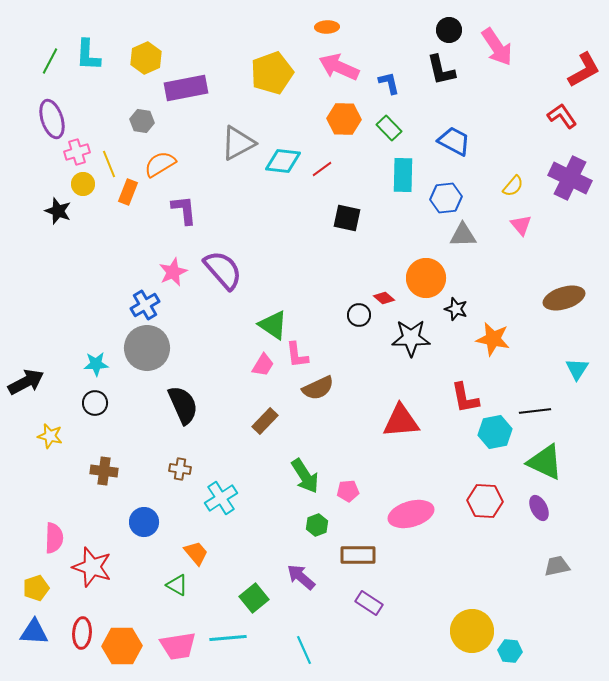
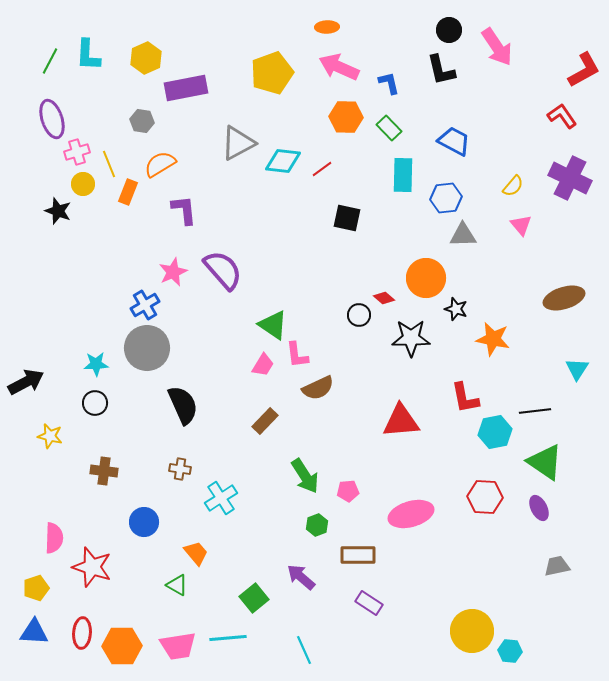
orange hexagon at (344, 119): moved 2 px right, 2 px up
green triangle at (545, 462): rotated 9 degrees clockwise
red hexagon at (485, 501): moved 4 px up
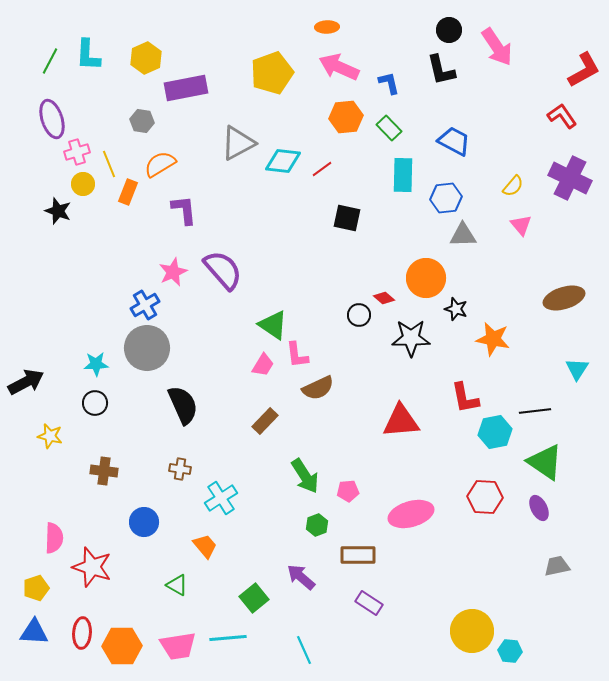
orange hexagon at (346, 117): rotated 8 degrees counterclockwise
orange trapezoid at (196, 553): moved 9 px right, 7 px up
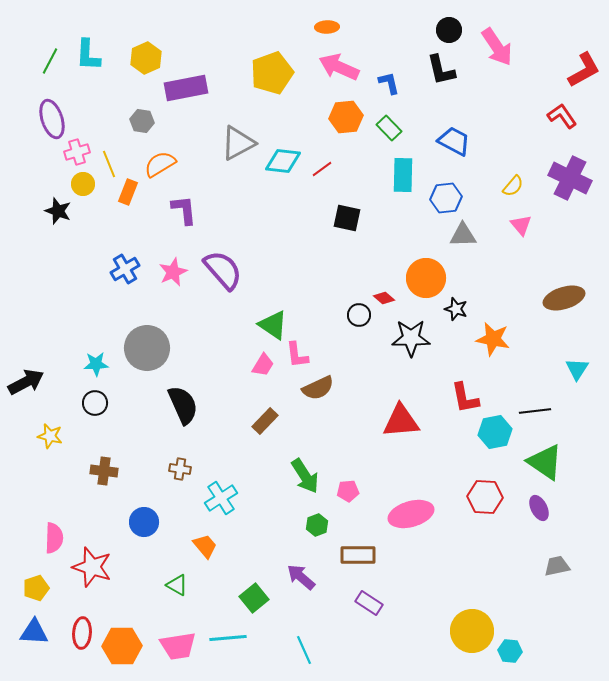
blue cross at (145, 305): moved 20 px left, 36 px up
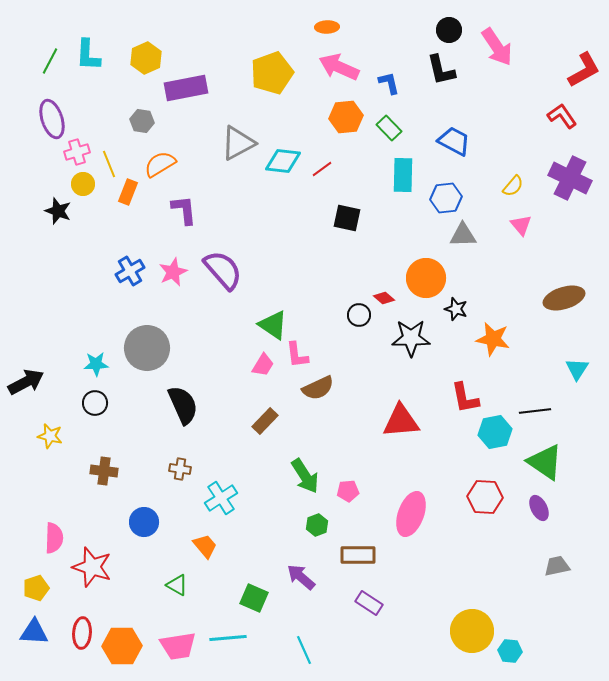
blue cross at (125, 269): moved 5 px right, 2 px down
pink ellipse at (411, 514): rotated 54 degrees counterclockwise
green square at (254, 598): rotated 28 degrees counterclockwise
